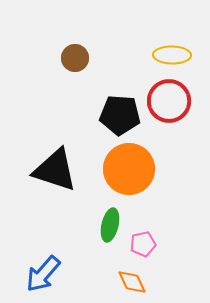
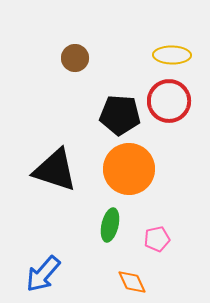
pink pentagon: moved 14 px right, 5 px up
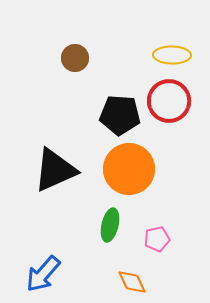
black triangle: rotated 42 degrees counterclockwise
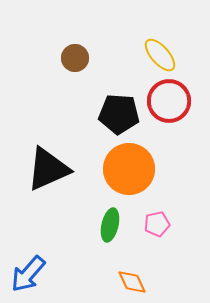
yellow ellipse: moved 12 px left; rotated 48 degrees clockwise
black pentagon: moved 1 px left, 1 px up
black triangle: moved 7 px left, 1 px up
pink pentagon: moved 15 px up
blue arrow: moved 15 px left
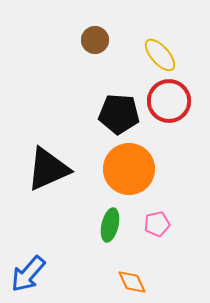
brown circle: moved 20 px right, 18 px up
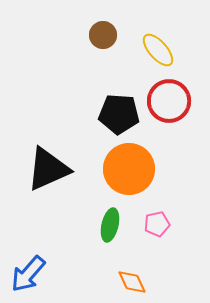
brown circle: moved 8 px right, 5 px up
yellow ellipse: moved 2 px left, 5 px up
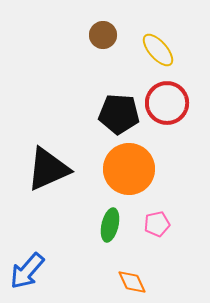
red circle: moved 2 px left, 2 px down
blue arrow: moved 1 px left, 3 px up
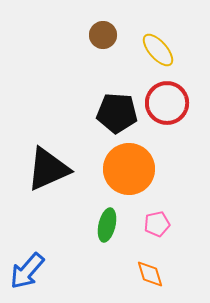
black pentagon: moved 2 px left, 1 px up
green ellipse: moved 3 px left
orange diamond: moved 18 px right, 8 px up; rotated 8 degrees clockwise
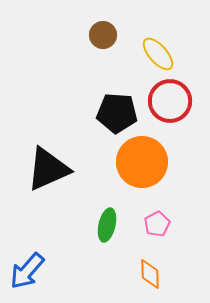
yellow ellipse: moved 4 px down
red circle: moved 3 px right, 2 px up
orange circle: moved 13 px right, 7 px up
pink pentagon: rotated 15 degrees counterclockwise
orange diamond: rotated 16 degrees clockwise
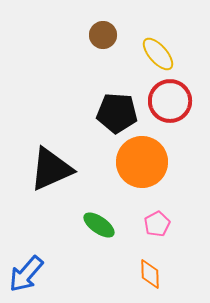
black triangle: moved 3 px right
green ellipse: moved 8 px left; rotated 68 degrees counterclockwise
blue arrow: moved 1 px left, 3 px down
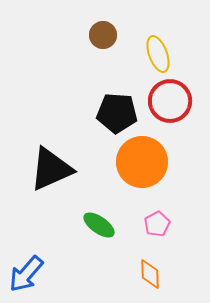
yellow ellipse: rotated 21 degrees clockwise
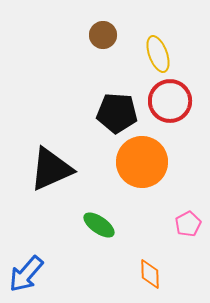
pink pentagon: moved 31 px right
